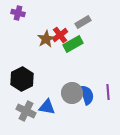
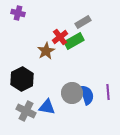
red cross: moved 2 px down
brown star: moved 12 px down
green rectangle: moved 1 px right, 3 px up
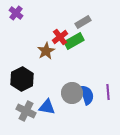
purple cross: moved 2 px left; rotated 24 degrees clockwise
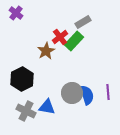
green rectangle: rotated 18 degrees counterclockwise
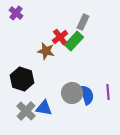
gray rectangle: rotated 35 degrees counterclockwise
brown star: rotated 30 degrees counterclockwise
black hexagon: rotated 15 degrees counterclockwise
blue triangle: moved 3 px left, 1 px down
gray cross: rotated 18 degrees clockwise
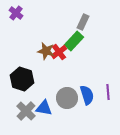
red cross: moved 1 px left, 15 px down
gray circle: moved 5 px left, 5 px down
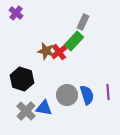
gray circle: moved 3 px up
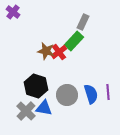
purple cross: moved 3 px left, 1 px up
black hexagon: moved 14 px right, 7 px down
blue semicircle: moved 4 px right, 1 px up
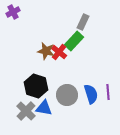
purple cross: rotated 24 degrees clockwise
red cross: rotated 14 degrees counterclockwise
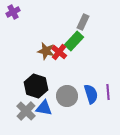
gray circle: moved 1 px down
